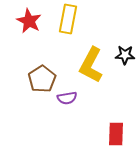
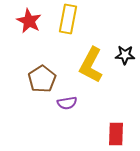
purple semicircle: moved 5 px down
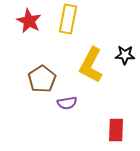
red rectangle: moved 4 px up
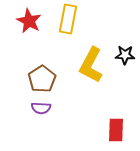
purple semicircle: moved 26 px left, 5 px down; rotated 12 degrees clockwise
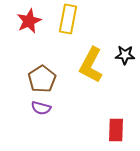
red star: rotated 20 degrees clockwise
purple semicircle: rotated 12 degrees clockwise
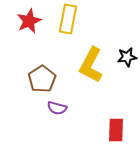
black star: moved 2 px right, 2 px down; rotated 12 degrees counterclockwise
purple semicircle: moved 16 px right
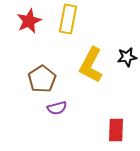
purple semicircle: rotated 30 degrees counterclockwise
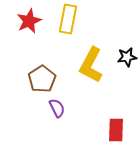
purple semicircle: rotated 102 degrees counterclockwise
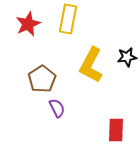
red star: moved 1 px left, 3 px down
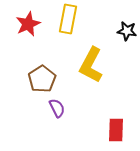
black star: moved 26 px up; rotated 18 degrees clockwise
